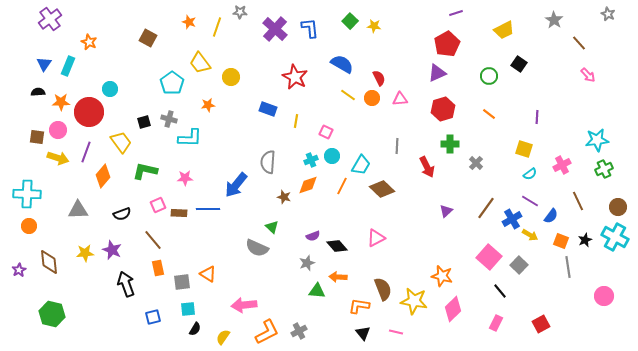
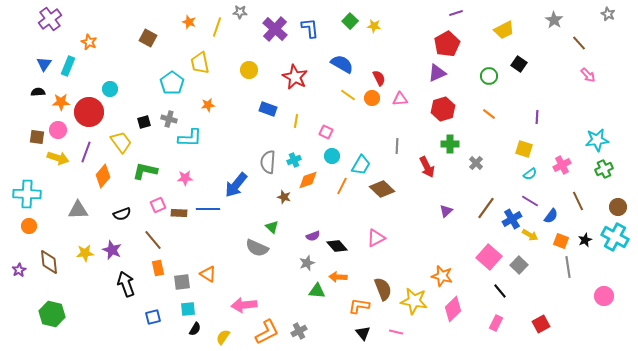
yellow trapezoid at (200, 63): rotated 25 degrees clockwise
yellow circle at (231, 77): moved 18 px right, 7 px up
cyan cross at (311, 160): moved 17 px left
orange diamond at (308, 185): moved 5 px up
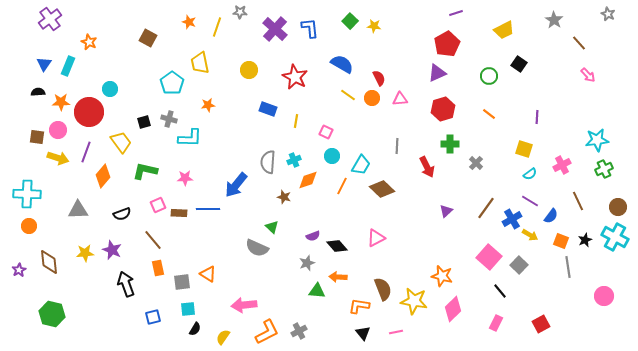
pink line at (396, 332): rotated 24 degrees counterclockwise
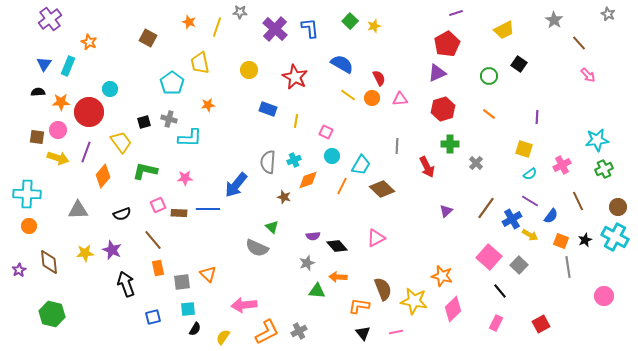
yellow star at (374, 26): rotated 24 degrees counterclockwise
purple semicircle at (313, 236): rotated 16 degrees clockwise
orange triangle at (208, 274): rotated 12 degrees clockwise
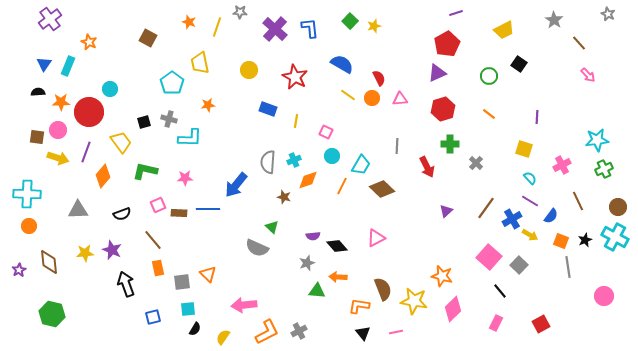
cyan semicircle at (530, 174): moved 4 px down; rotated 96 degrees counterclockwise
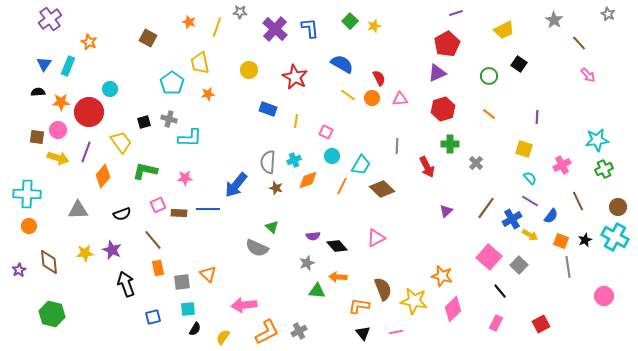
orange star at (208, 105): moved 11 px up
brown star at (284, 197): moved 8 px left, 9 px up
